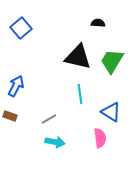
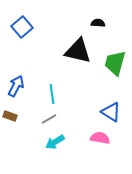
blue square: moved 1 px right, 1 px up
black triangle: moved 6 px up
green trapezoid: moved 3 px right, 2 px down; rotated 16 degrees counterclockwise
cyan line: moved 28 px left
pink semicircle: rotated 72 degrees counterclockwise
cyan arrow: rotated 138 degrees clockwise
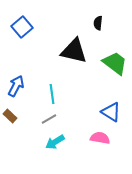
black semicircle: rotated 88 degrees counterclockwise
black triangle: moved 4 px left
green trapezoid: rotated 112 degrees clockwise
brown rectangle: rotated 24 degrees clockwise
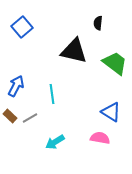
gray line: moved 19 px left, 1 px up
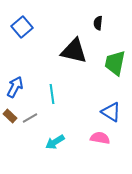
green trapezoid: rotated 116 degrees counterclockwise
blue arrow: moved 1 px left, 1 px down
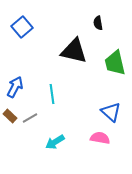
black semicircle: rotated 16 degrees counterclockwise
green trapezoid: rotated 24 degrees counterclockwise
blue triangle: rotated 10 degrees clockwise
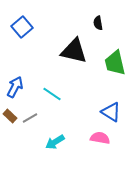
cyan line: rotated 48 degrees counterclockwise
blue triangle: rotated 10 degrees counterclockwise
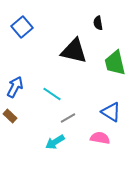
gray line: moved 38 px right
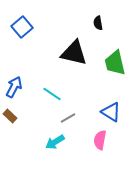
black triangle: moved 2 px down
blue arrow: moved 1 px left
pink semicircle: moved 2 px down; rotated 90 degrees counterclockwise
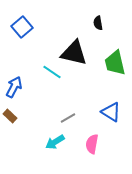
cyan line: moved 22 px up
pink semicircle: moved 8 px left, 4 px down
